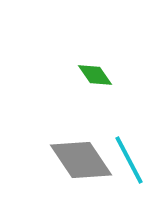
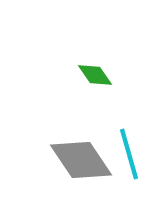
cyan line: moved 6 px up; rotated 12 degrees clockwise
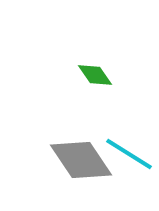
cyan line: rotated 42 degrees counterclockwise
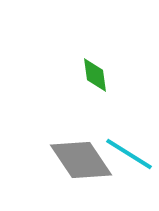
green diamond: rotated 27 degrees clockwise
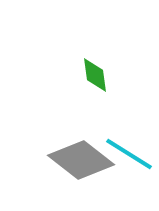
gray diamond: rotated 18 degrees counterclockwise
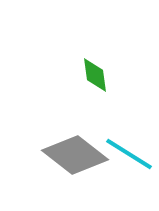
gray diamond: moved 6 px left, 5 px up
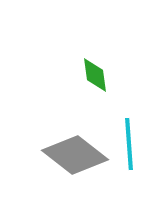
cyan line: moved 10 px up; rotated 54 degrees clockwise
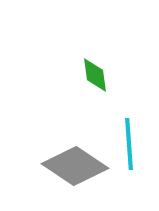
gray diamond: moved 11 px down; rotated 4 degrees counterclockwise
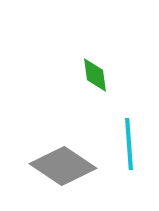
gray diamond: moved 12 px left
